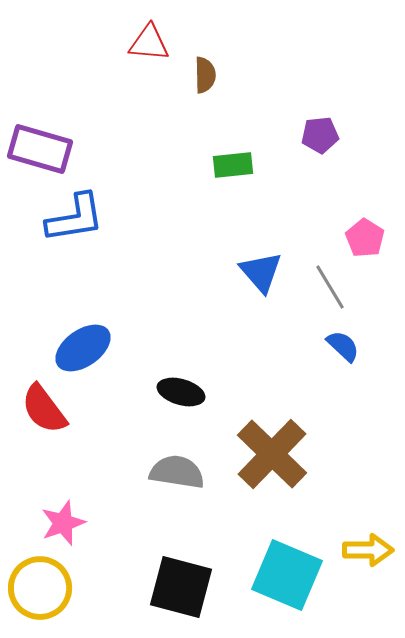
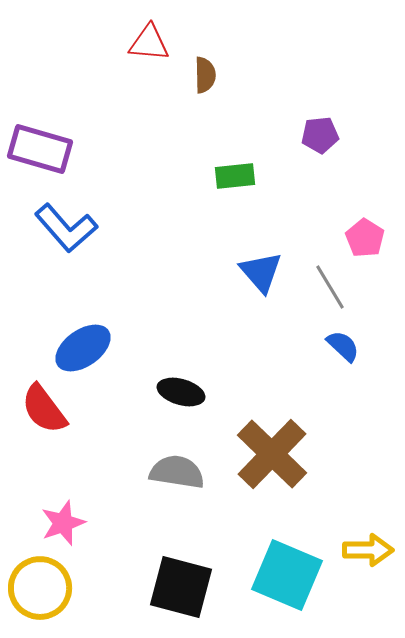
green rectangle: moved 2 px right, 11 px down
blue L-shape: moved 9 px left, 10 px down; rotated 58 degrees clockwise
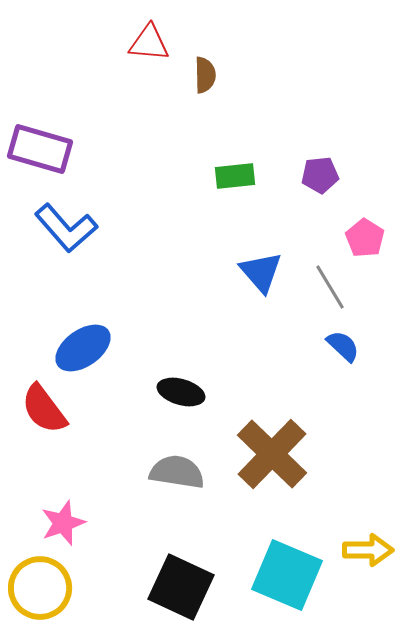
purple pentagon: moved 40 px down
black square: rotated 10 degrees clockwise
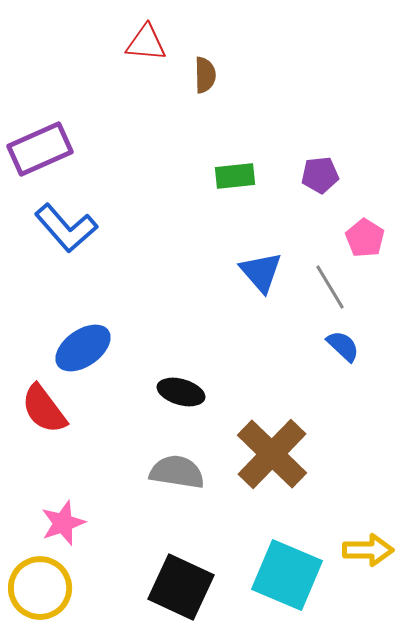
red triangle: moved 3 px left
purple rectangle: rotated 40 degrees counterclockwise
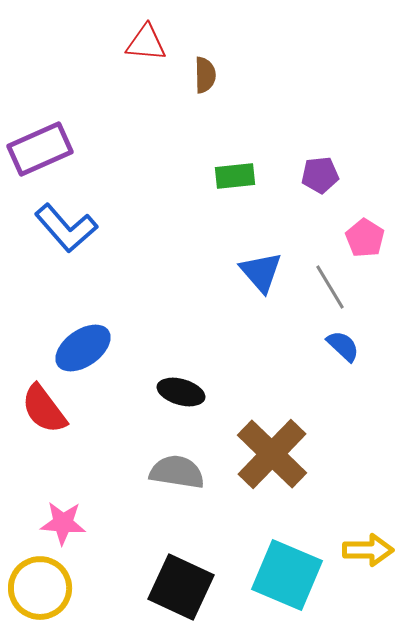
pink star: rotated 24 degrees clockwise
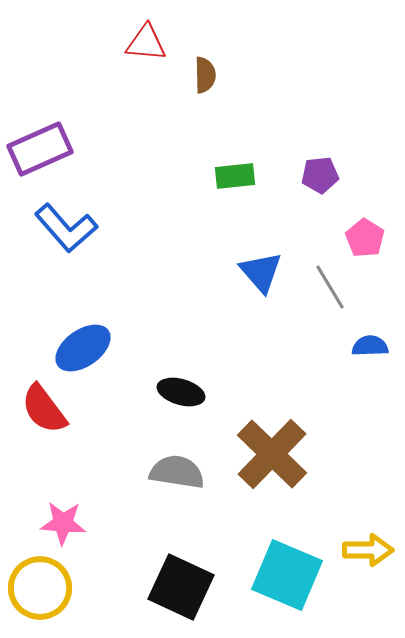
blue semicircle: moved 27 px right; rotated 45 degrees counterclockwise
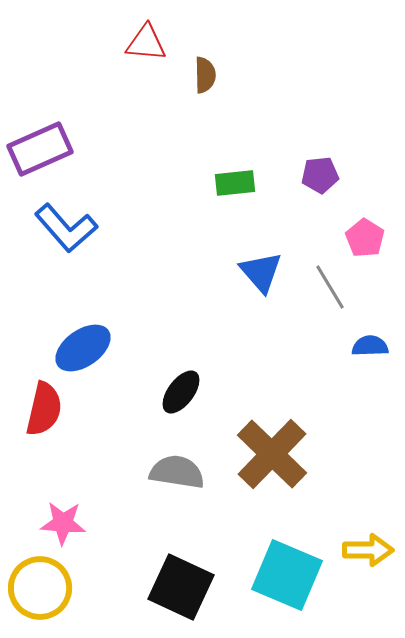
green rectangle: moved 7 px down
black ellipse: rotated 69 degrees counterclockwise
red semicircle: rotated 130 degrees counterclockwise
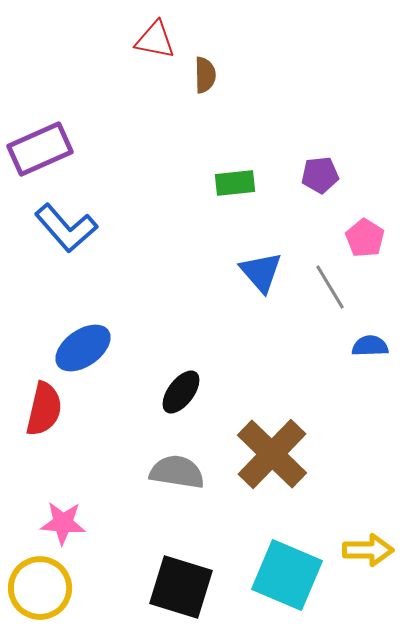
red triangle: moved 9 px right, 3 px up; rotated 6 degrees clockwise
black square: rotated 8 degrees counterclockwise
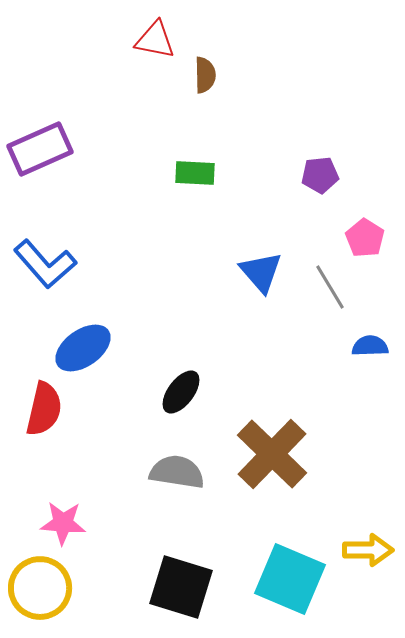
green rectangle: moved 40 px left, 10 px up; rotated 9 degrees clockwise
blue L-shape: moved 21 px left, 36 px down
cyan square: moved 3 px right, 4 px down
